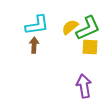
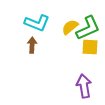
cyan L-shape: moved 2 px up; rotated 30 degrees clockwise
brown arrow: moved 2 px left
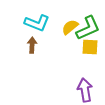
purple arrow: moved 1 px right, 4 px down
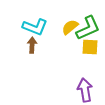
cyan L-shape: moved 2 px left, 4 px down
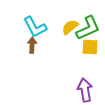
cyan L-shape: rotated 40 degrees clockwise
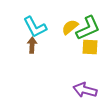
purple arrow: rotated 65 degrees counterclockwise
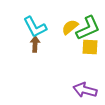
brown arrow: moved 3 px right, 1 px up
